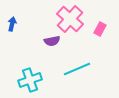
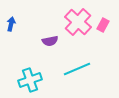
pink cross: moved 8 px right, 3 px down
blue arrow: moved 1 px left
pink rectangle: moved 3 px right, 4 px up
purple semicircle: moved 2 px left
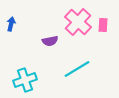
pink rectangle: rotated 24 degrees counterclockwise
cyan line: rotated 8 degrees counterclockwise
cyan cross: moved 5 px left
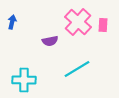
blue arrow: moved 1 px right, 2 px up
cyan cross: moved 1 px left; rotated 20 degrees clockwise
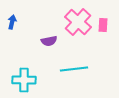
purple semicircle: moved 1 px left
cyan line: moved 3 px left; rotated 24 degrees clockwise
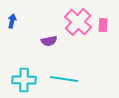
blue arrow: moved 1 px up
cyan line: moved 10 px left, 10 px down; rotated 16 degrees clockwise
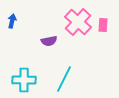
cyan line: rotated 72 degrees counterclockwise
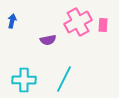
pink cross: rotated 20 degrees clockwise
purple semicircle: moved 1 px left, 1 px up
